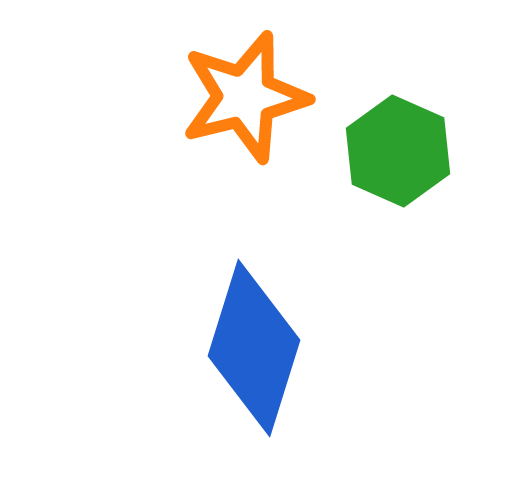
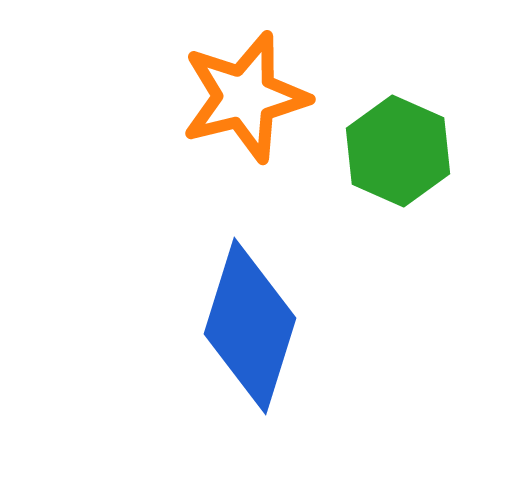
blue diamond: moved 4 px left, 22 px up
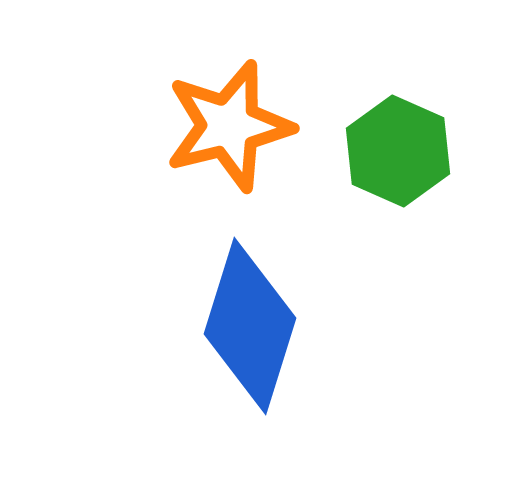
orange star: moved 16 px left, 29 px down
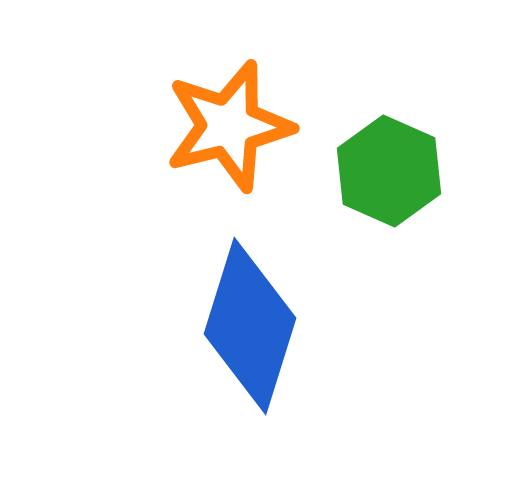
green hexagon: moved 9 px left, 20 px down
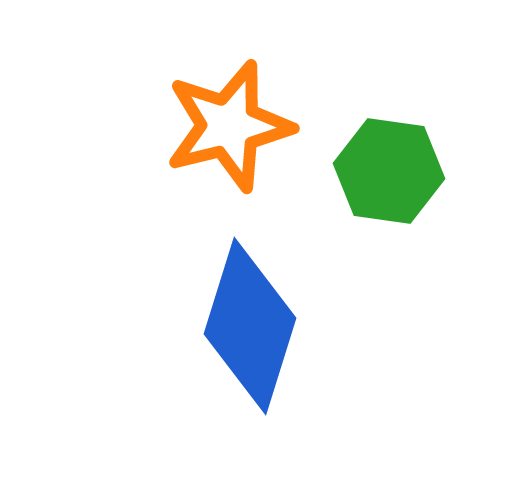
green hexagon: rotated 16 degrees counterclockwise
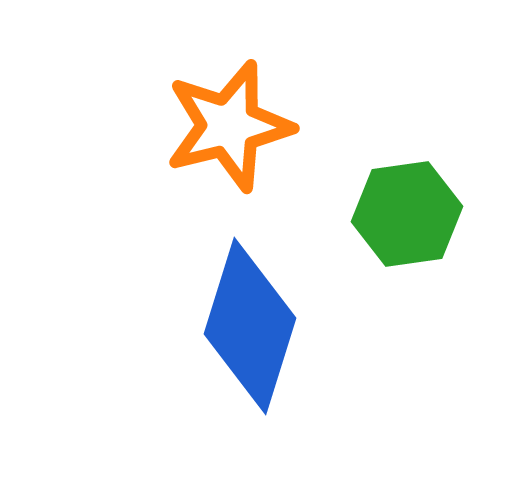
green hexagon: moved 18 px right, 43 px down; rotated 16 degrees counterclockwise
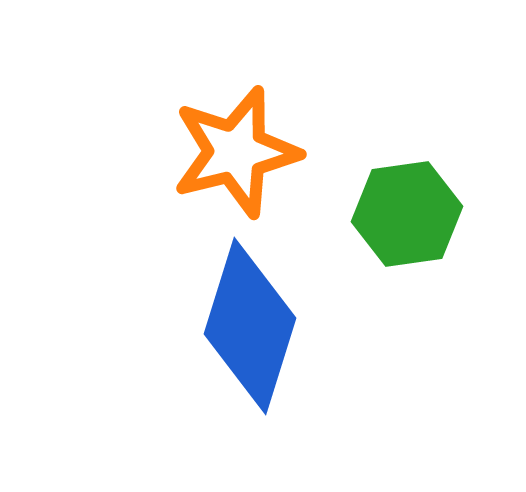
orange star: moved 7 px right, 26 px down
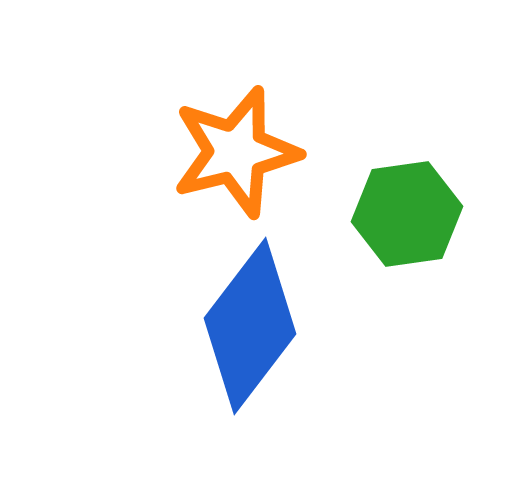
blue diamond: rotated 20 degrees clockwise
